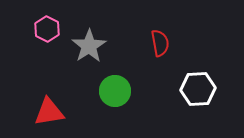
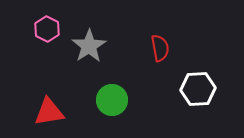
red semicircle: moved 5 px down
green circle: moved 3 px left, 9 px down
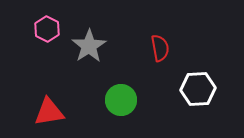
green circle: moved 9 px right
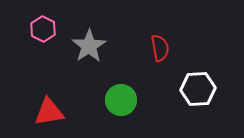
pink hexagon: moved 4 px left
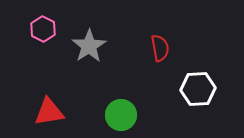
green circle: moved 15 px down
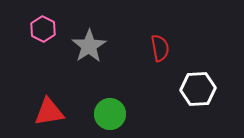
green circle: moved 11 px left, 1 px up
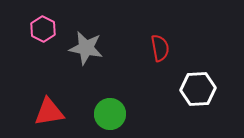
gray star: moved 3 px left, 2 px down; rotated 28 degrees counterclockwise
